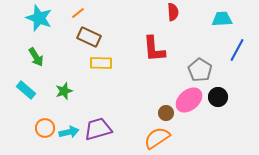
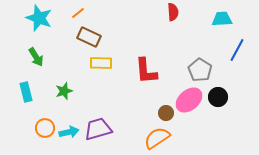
red L-shape: moved 8 px left, 22 px down
cyan rectangle: moved 2 px down; rotated 36 degrees clockwise
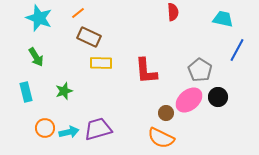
cyan trapezoid: moved 1 px right; rotated 15 degrees clockwise
orange semicircle: moved 4 px right; rotated 120 degrees counterclockwise
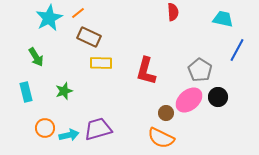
cyan star: moved 10 px right; rotated 24 degrees clockwise
red L-shape: rotated 20 degrees clockwise
cyan arrow: moved 3 px down
